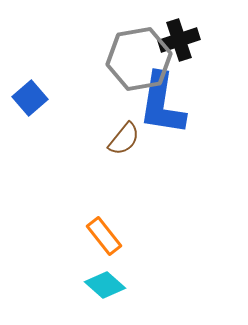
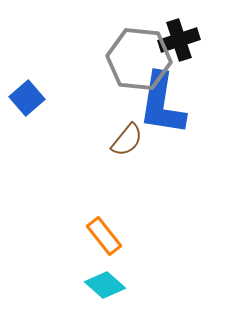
gray hexagon: rotated 16 degrees clockwise
blue square: moved 3 px left
brown semicircle: moved 3 px right, 1 px down
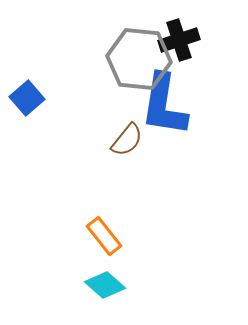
blue L-shape: moved 2 px right, 1 px down
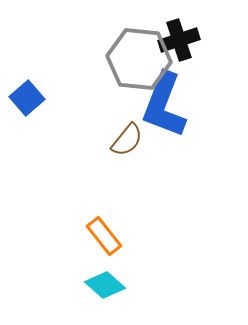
blue L-shape: rotated 12 degrees clockwise
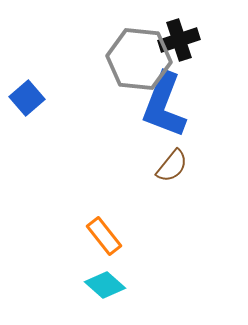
brown semicircle: moved 45 px right, 26 px down
